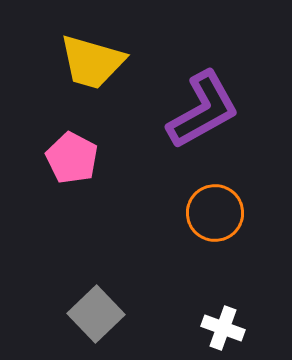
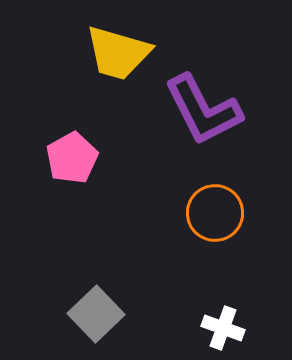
yellow trapezoid: moved 26 px right, 9 px up
purple L-shape: rotated 92 degrees clockwise
pink pentagon: rotated 15 degrees clockwise
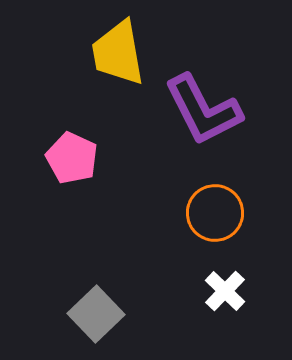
yellow trapezoid: rotated 64 degrees clockwise
pink pentagon: rotated 18 degrees counterclockwise
white cross: moved 2 px right, 37 px up; rotated 24 degrees clockwise
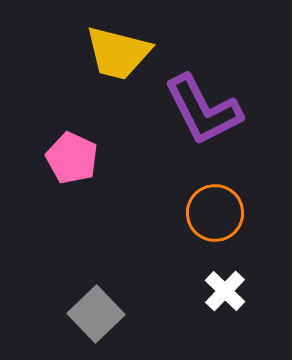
yellow trapezoid: rotated 66 degrees counterclockwise
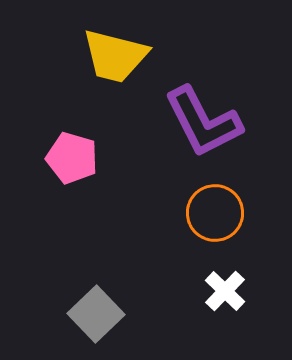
yellow trapezoid: moved 3 px left, 3 px down
purple L-shape: moved 12 px down
pink pentagon: rotated 9 degrees counterclockwise
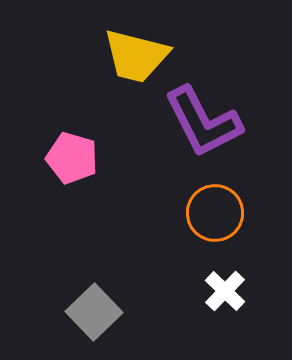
yellow trapezoid: moved 21 px right
gray square: moved 2 px left, 2 px up
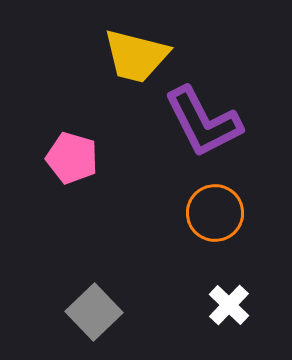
white cross: moved 4 px right, 14 px down
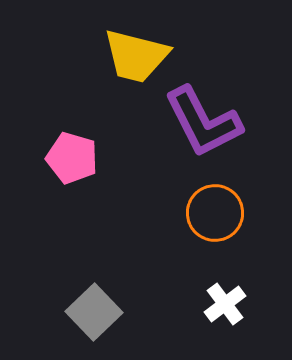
white cross: moved 4 px left, 1 px up; rotated 9 degrees clockwise
